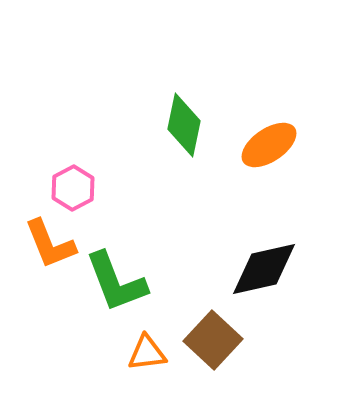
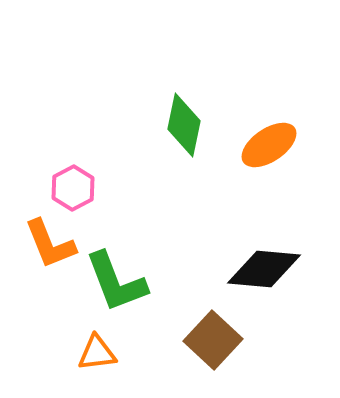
black diamond: rotated 18 degrees clockwise
orange triangle: moved 50 px left
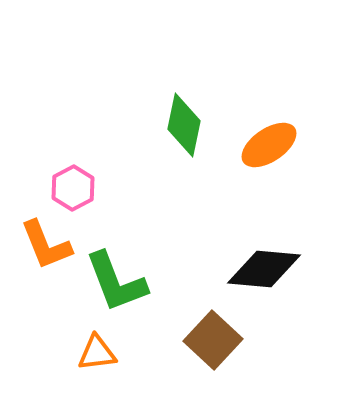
orange L-shape: moved 4 px left, 1 px down
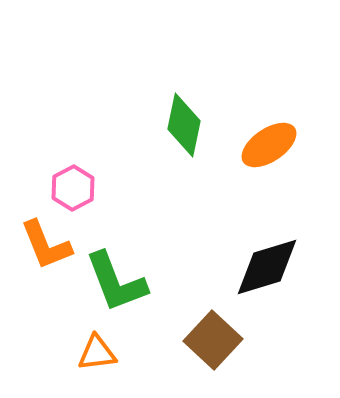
black diamond: moved 3 px right, 2 px up; rotated 22 degrees counterclockwise
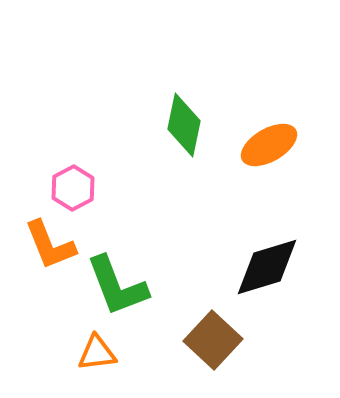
orange ellipse: rotated 4 degrees clockwise
orange L-shape: moved 4 px right
green L-shape: moved 1 px right, 4 px down
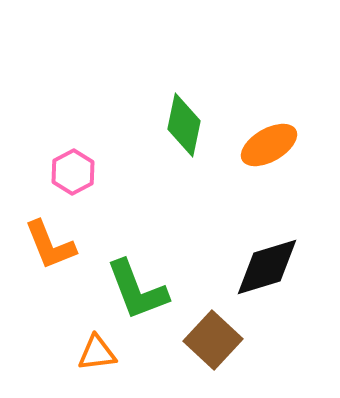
pink hexagon: moved 16 px up
green L-shape: moved 20 px right, 4 px down
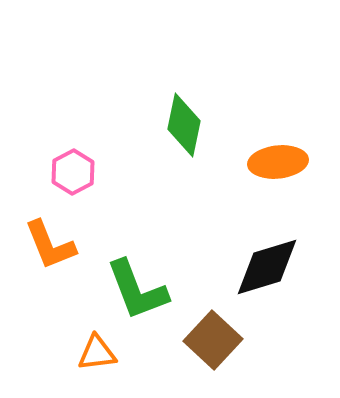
orange ellipse: moved 9 px right, 17 px down; rotated 24 degrees clockwise
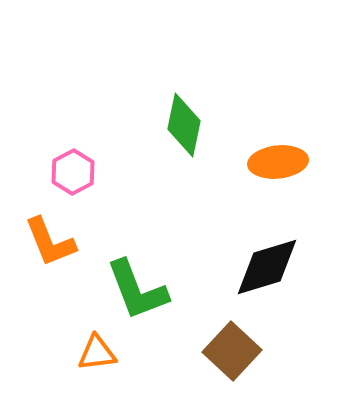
orange L-shape: moved 3 px up
brown square: moved 19 px right, 11 px down
